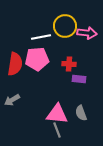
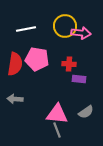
pink arrow: moved 6 px left
white line: moved 15 px left, 8 px up
pink pentagon: rotated 15 degrees clockwise
gray arrow: moved 3 px right, 1 px up; rotated 35 degrees clockwise
gray semicircle: moved 5 px right, 1 px up; rotated 105 degrees counterclockwise
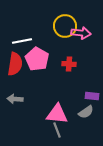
white line: moved 4 px left, 12 px down
pink pentagon: rotated 20 degrees clockwise
purple rectangle: moved 13 px right, 17 px down
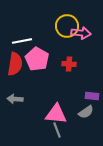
yellow circle: moved 2 px right
pink triangle: moved 1 px left
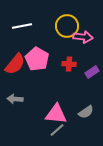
pink arrow: moved 2 px right, 4 px down
white line: moved 15 px up
red semicircle: rotated 30 degrees clockwise
purple rectangle: moved 24 px up; rotated 40 degrees counterclockwise
gray line: rotated 70 degrees clockwise
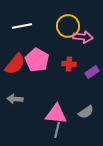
yellow circle: moved 1 px right
pink pentagon: moved 1 px down
gray line: rotated 35 degrees counterclockwise
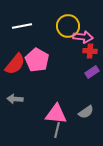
red cross: moved 21 px right, 13 px up
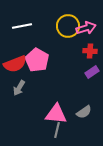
pink arrow: moved 3 px right, 9 px up; rotated 24 degrees counterclockwise
red semicircle: rotated 30 degrees clockwise
gray arrow: moved 4 px right, 11 px up; rotated 63 degrees counterclockwise
gray semicircle: moved 2 px left
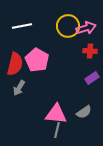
red semicircle: rotated 55 degrees counterclockwise
purple rectangle: moved 6 px down
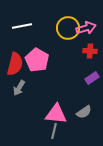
yellow circle: moved 2 px down
gray line: moved 3 px left, 1 px down
